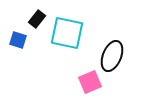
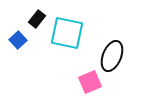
blue square: rotated 30 degrees clockwise
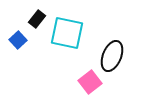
pink square: rotated 15 degrees counterclockwise
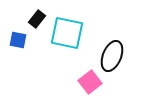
blue square: rotated 36 degrees counterclockwise
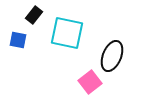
black rectangle: moved 3 px left, 4 px up
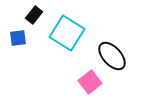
cyan square: rotated 20 degrees clockwise
blue square: moved 2 px up; rotated 18 degrees counterclockwise
black ellipse: rotated 64 degrees counterclockwise
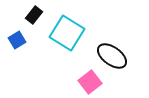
blue square: moved 1 px left, 2 px down; rotated 24 degrees counterclockwise
black ellipse: rotated 12 degrees counterclockwise
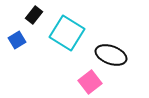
black ellipse: moved 1 px left, 1 px up; rotated 16 degrees counterclockwise
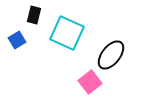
black rectangle: rotated 24 degrees counterclockwise
cyan square: rotated 8 degrees counterclockwise
black ellipse: rotated 72 degrees counterclockwise
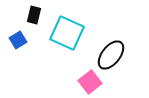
blue square: moved 1 px right
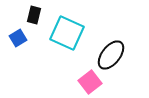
blue square: moved 2 px up
